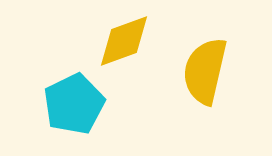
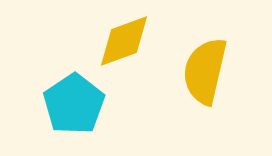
cyan pentagon: rotated 8 degrees counterclockwise
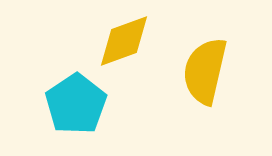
cyan pentagon: moved 2 px right
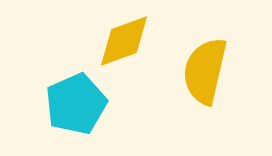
cyan pentagon: rotated 10 degrees clockwise
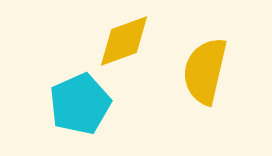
cyan pentagon: moved 4 px right
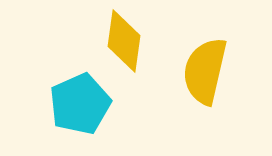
yellow diamond: rotated 62 degrees counterclockwise
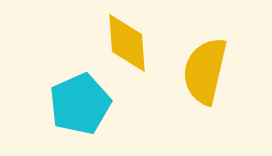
yellow diamond: moved 3 px right, 2 px down; rotated 12 degrees counterclockwise
